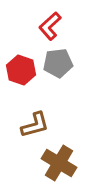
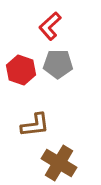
gray pentagon: moved 1 px down; rotated 8 degrees clockwise
brown L-shape: rotated 8 degrees clockwise
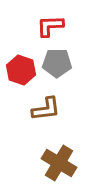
red L-shape: rotated 40 degrees clockwise
gray pentagon: moved 1 px left, 1 px up
brown L-shape: moved 11 px right, 16 px up
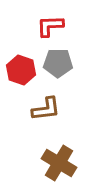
gray pentagon: moved 1 px right
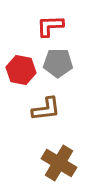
red hexagon: rotated 8 degrees counterclockwise
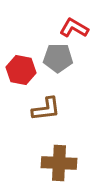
red L-shape: moved 24 px right, 2 px down; rotated 32 degrees clockwise
gray pentagon: moved 5 px up
brown cross: rotated 28 degrees counterclockwise
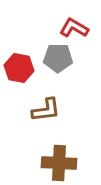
red hexagon: moved 2 px left, 2 px up
brown L-shape: moved 1 px down
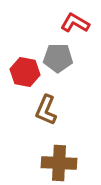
red L-shape: moved 1 px right, 5 px up
red hexagon: moved 6 px right, 4 px down
brown L-shape: rotated 120 degrees clockwise
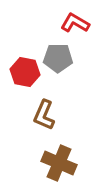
brown L-shape: moved 2 px left, 5 px down
brown cross: rotated 20 degrees clockwise
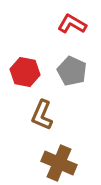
red L-shape: moved 3 px left, 1 px down
gray pentagon: moved 14 px right, 13 px down; rotated 24 degrees clockwise
brown L-shape: moved 2 px left
